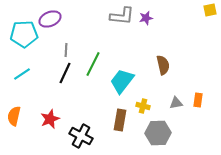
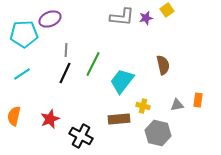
yellow square: moved 43 px left; rotated 24 degrees counterclockwise
gray L-shape: moved 1 px down
gray triangle: moved 1 px right, 2 px down
brown rectangle: moved 1 px left, 1 px up; rotated 75 degrees clockwise
gray hexagon: rotated 15 degrees clockwise
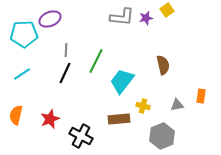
green line: moved 3 px right, 3 px up
orange rectangle: moved 3 px right, 4 px up
orange semicircle: moved 2 px right, 1 px up
gray hexagon: moved 4 px right, 3 px down; rotated 25 degrees clockwise
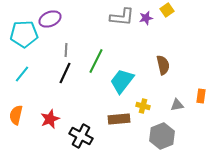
cyan line: rotated 18 degrees counterclockwise
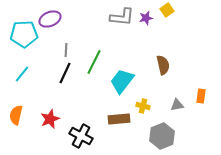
green line: moved 2 px left, 1 px down
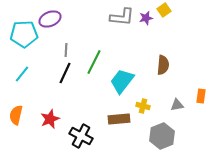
yellow square: moved 3 px left
brown semicircle: rotated 18 degrees clockwise
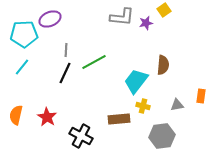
purple star: moved 5 px down
green line: rotated 35 degrees clockwise
cyan line: moved 7 px up
cyan trapezoid: moved 14 px right
red star: moved 3 px left, 2 px up; rotated 18 degrees counterclockwise
gray hexagon: rotated 15 degrees clockwise
